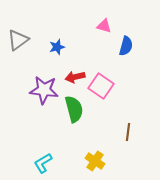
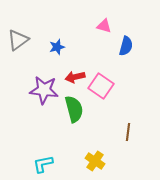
cyan L-shape: moved 1 px down; rotated 20 degrees clockwise
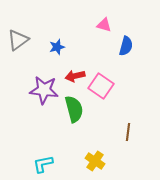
pink triangle: moved 1 px up
red arrow: moved 1 px up
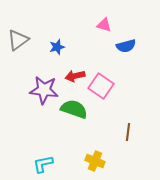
blue semicircle: rotated 60 degrees clockwise
green semicircle: rotated 56 degrees counterclockwise
yellow cross: rotated 12 degrees counterclockwise
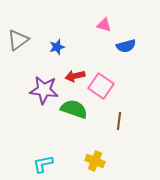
brown line: moved 9 px left, 11 px up
